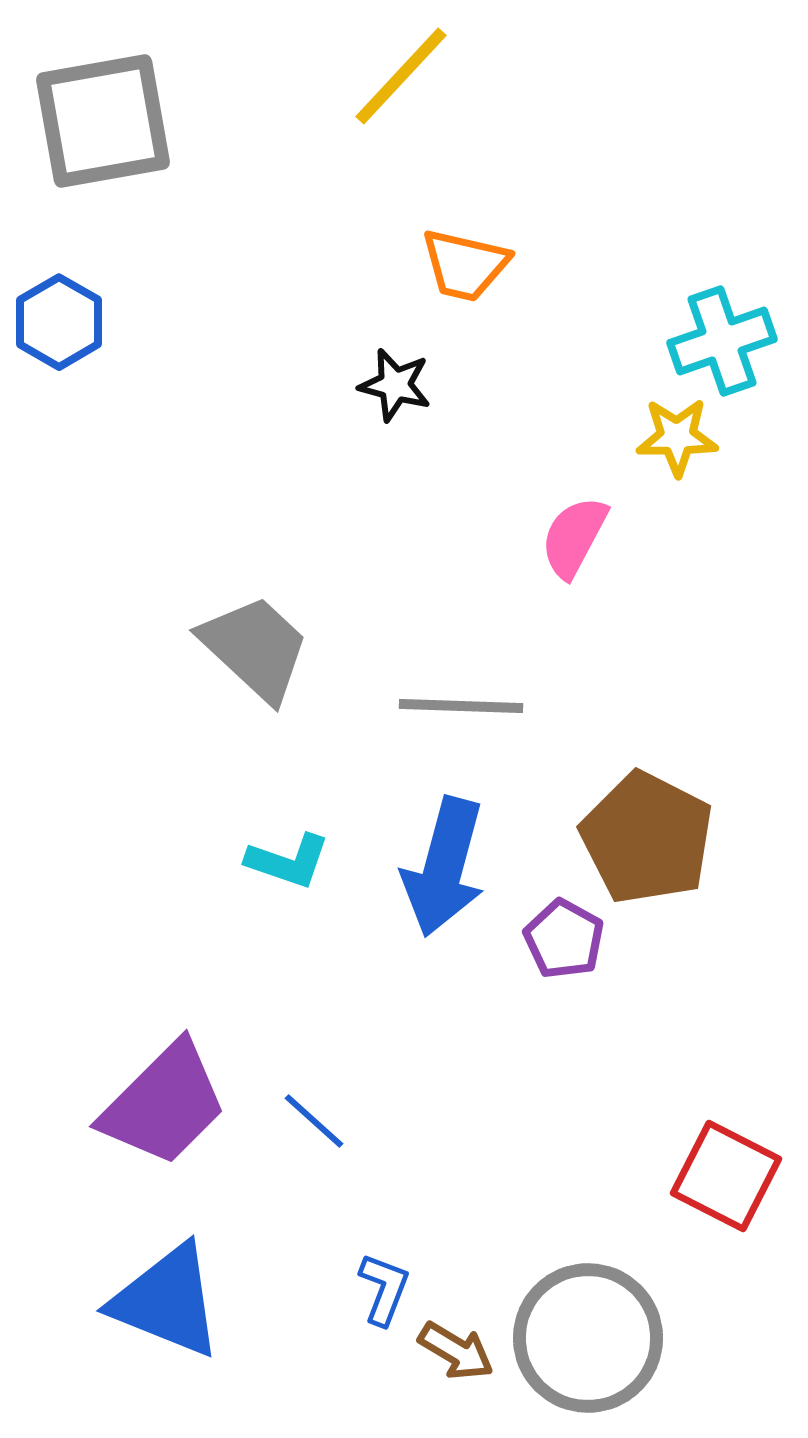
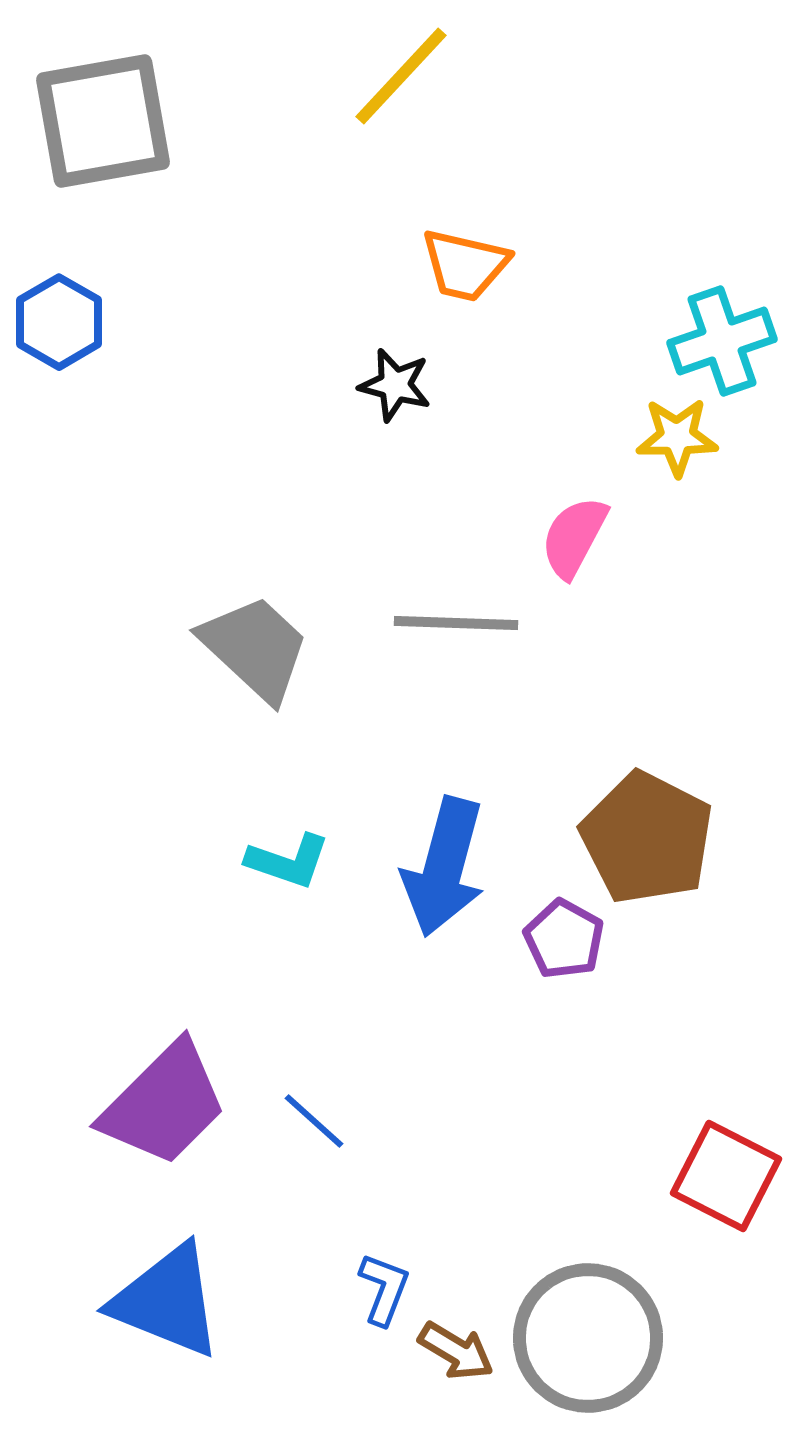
gray line: moved 5 px left, 83 px up
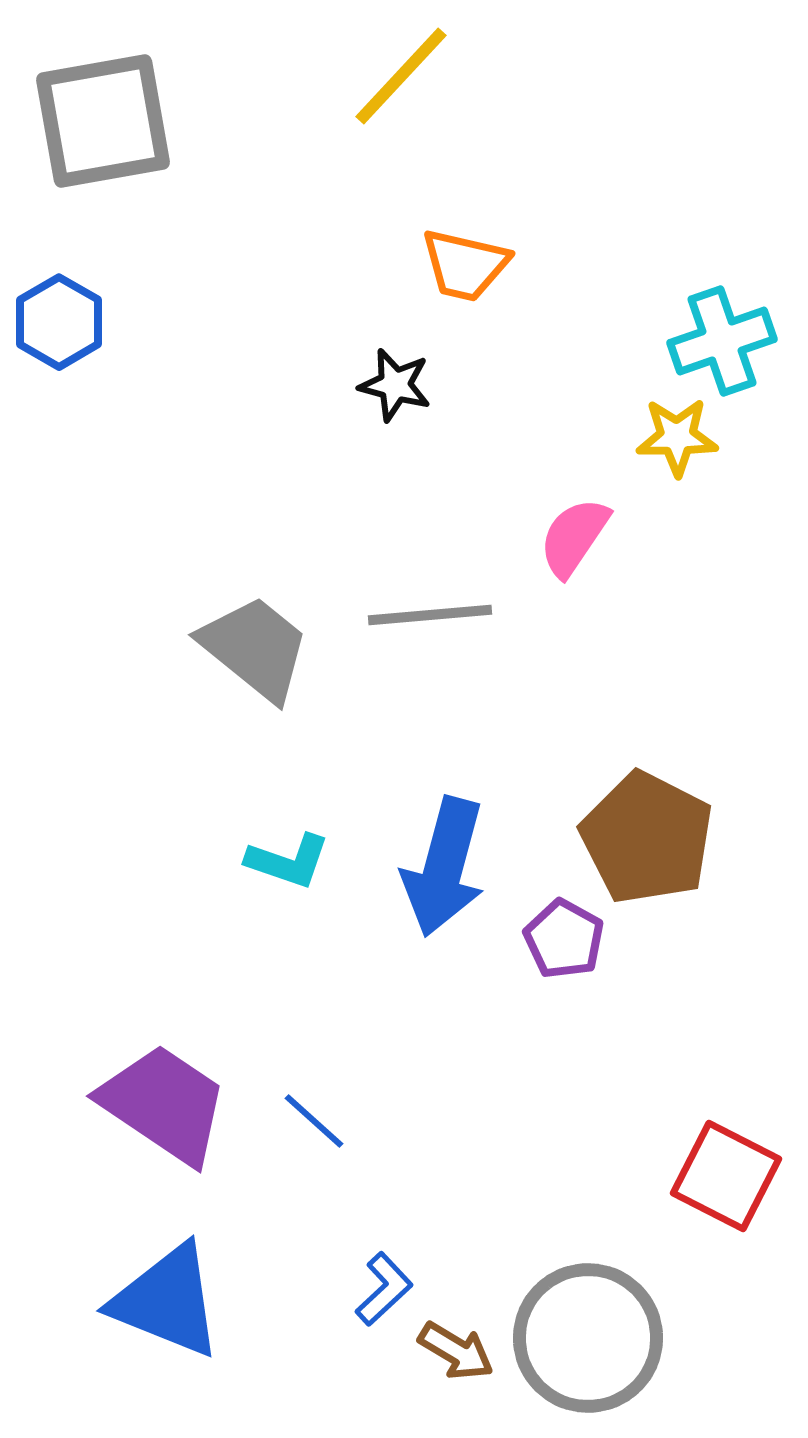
pink semicircle: rotated 6 degrees clockwise
gray line: moved 26 px left, 8 px up; rotated 7 degrees counterclockwise
gray trapezoid: rotated 4 degrees counterclockwise
purple trapezoid: rotated 101 degrees counterclockwise
blue L-shape: rotated 26 degrees clockwise
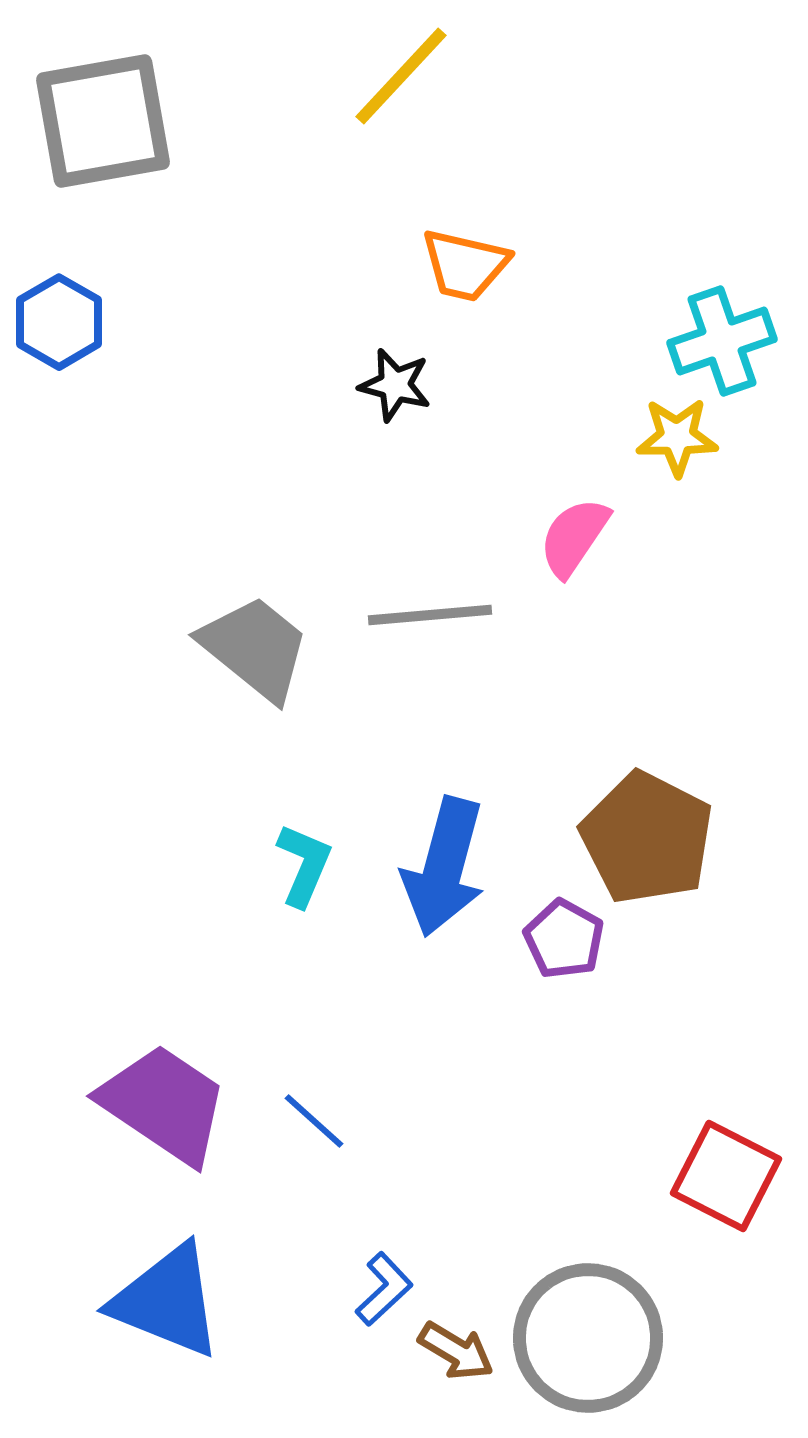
cyan L-shape: moved 16 px right, 4 px down; rotated 86 degrees counterclockwise
